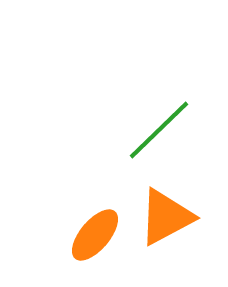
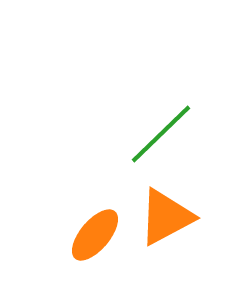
green line: moved 2 px right, 4 px down
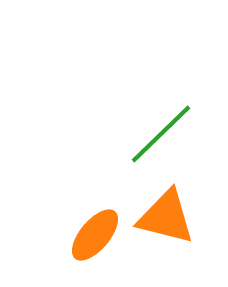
orange triangle: rotated 42 degrees clockwise
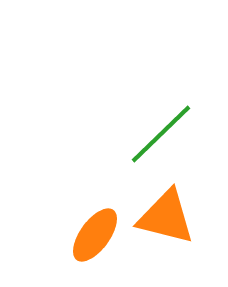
orange ellipse: rotated 4 degrees counterclockwise
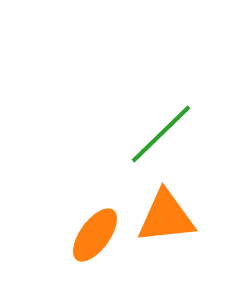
orange triangle: rotated 20 degrees counterclockwise
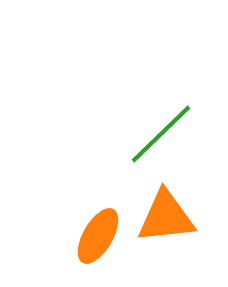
orange ellipse: moved 3 px right, 1 px down; rotated 6 degrees counterclockwise
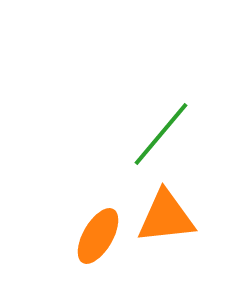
green line: rotated 6 degrees counterclockwise
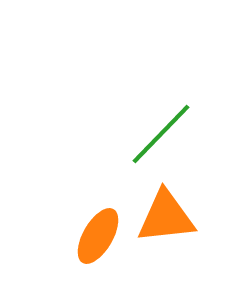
green line: rotated 4 degrees clockwise
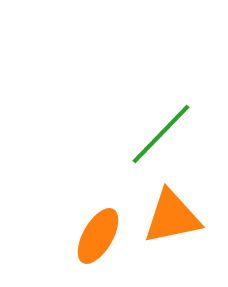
orange triangle: moved 6 px right; rotated 6 degrees counterclockwise
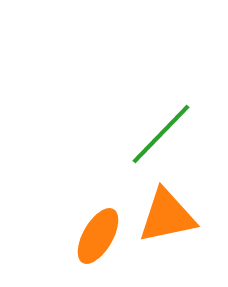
orange triangle: moved 5 px left, 1 px up
